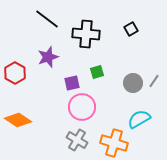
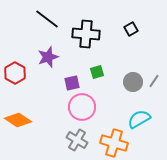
gray circle: moved 1 px up
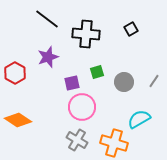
gray circle: moved 9 px left
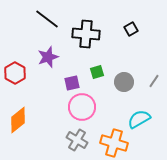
orange diamond: rotated 72 degrees counterclockwise
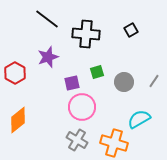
black square: moved 1 px down
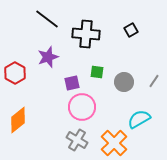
green square: rotated 24 degrees clockwise
orange cross: rotated 28 degrees clockwise
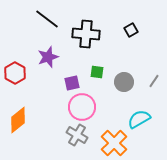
gray cross: moved 5 px up
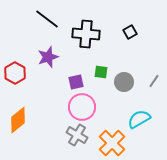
black square: moved 1 px left, 2 px down
green square: moved 4 px right
purple square: moved 4 px right, 1 px up
orange cross: moved 2 px left
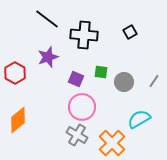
black cross: moved 2 px left, 1 px down
purple square: moved 3 px up; rotated 35 degrees clockwise
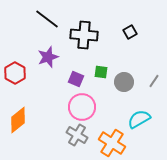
orange cross: rotated 12 degrees counterclockwise
